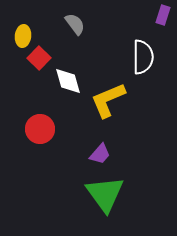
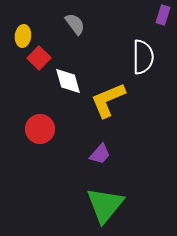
green triangle: moved 11 px down; rotated 15 degrees clockwise
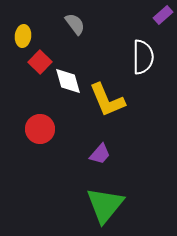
purple rectangle: rotated 30 degrees clockwise
red square: moved 1 px right, 4 px down
yellow L-shape: moved 1 px left; rotated 90 degrees counterclockwise
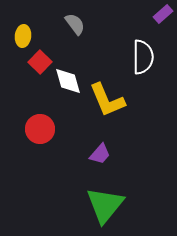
purple rectangle: moved 1 px up
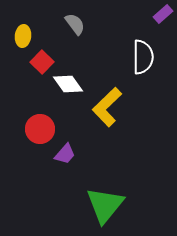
red square: moved 2 px right
white diamond: moved 3 px down; rotated 20 degrees counterclockwise
yellow L-shape: moved 7 px down; rotated 69 degrees clockwise
purple trapezoid: moved 35 px left
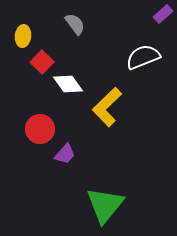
white semicircle: rotated 112 degrees counterclockwise
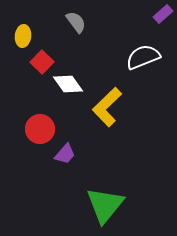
gray semicircle: moved 1 px right, 2 px up
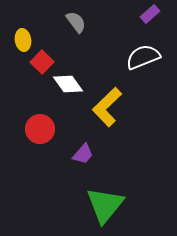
purple rectangle: moved 13 px left
yellow ellipse: moved 4 px down; rotated 15 degrees counterclockwise
purple trapezoid: moved 18 px right
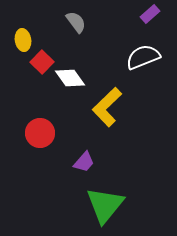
white diamond: moved 2 px right, 6 px up
red circle: moved 4 px down
purple trapezoid: moved 1 px right, 8 px down
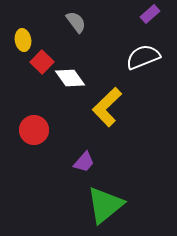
red circle: moved 6 px left, 3 px up
green triangle: rotated 12 degrees clockwise
